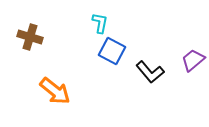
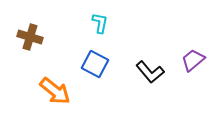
blue square: moved 17 px left, 13 px down
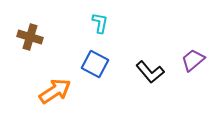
orange arrow: rotated 72 degrees counterclockwise
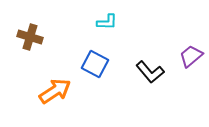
cyan L-shape: moved 7 px right, 1 px up; rotated 80 degrees clockwise
purple trapezoid: moved 2 px left, 4 px up
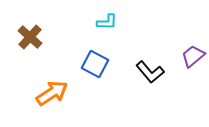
brown cross: rotated 25 degrees clockwise
purple trapezoid: moved 2 px right
orange arrow: moved 3 px left, 2 px down
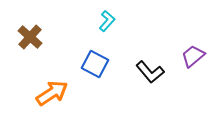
cyan L-shape: moved 1 px up; rotated 50 degrees counterclockwise
